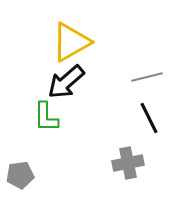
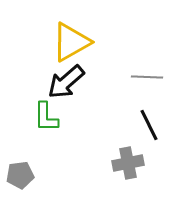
gray line: rotated 16 degrees clockwise
black line: moved 7 px down
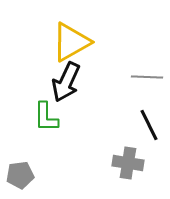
black arrow: rotated 24 degrees counterclockwise
gray cross: rotated 20 degrees clockwise
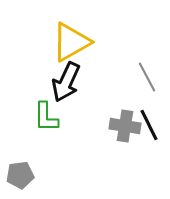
gray line: rotated 60 degrees clockwise
gray cross: moved 3 px left, 37 px up
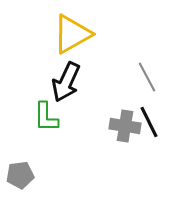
yellow triangle: moved 1 px right, 8 px up
black line: moved 3 px up
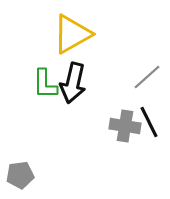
gray line: rotated 76 degrees clockwise
black arrow: moved 7 px right, 1 px down; rotated 12 degrees counterclockwise
green L-shape: moved 1 px left, 33 px up
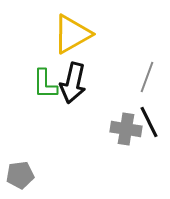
gray line: rotated 28 degrees counterclockwise
gray cross: moved 1 px right, 3 px down
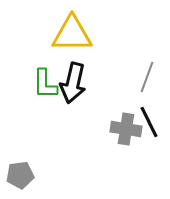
yellow triangle: rotated 30 degrees clockwise
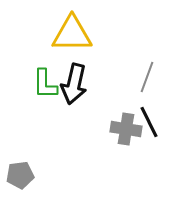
black arrow: moved 1 px right, 1 px down
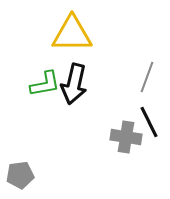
green L-shape: rotated 100 degrees counterclockwise
gray cross: moved 8 px down
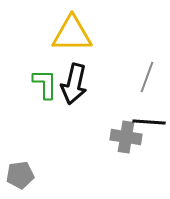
green L-shape: rotated 80 degrees counterclockwise
black line: rotated 60 degrees counterclockwise
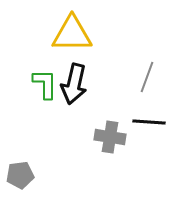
gray cross: moved 16 px left
